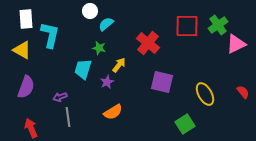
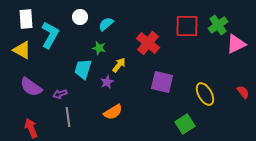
white circle: moved 10 px left, 6 px down
cyan L-shape: rotated 16 degrees clockwise
purple semicircle: moved 5 px right; rotated 105 degrees clockwise
purple arrow: moved 3 px up
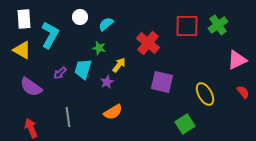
white rectangle: moved 2 px left
pink triangle: moved 1 px right, 16 px down
purple arrow: moved 21 px up; rotated 24 degrees counterclockwise
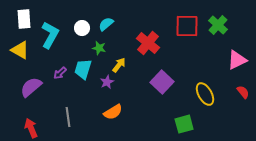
white circle: moved 2 px right, 11 px down
green cross: rotated 12 degrees counterclockwise
yellow triangle: moved 2 px left
purple square: rotated 30 degrees clockwise
purple semicircle: rotated 105 degrees clockwise
green square: moved 1 px left; rotated 18 degrees clockwise
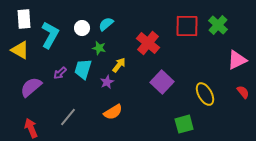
gray line: rotated 48 degrees clockwise
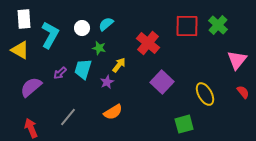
pink triangle: rotated 25 degrees counterclockwise
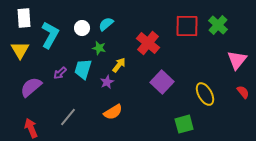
white rectangle: moved 1 px up
yellow triangle: rotated 30 degrees clockwise
